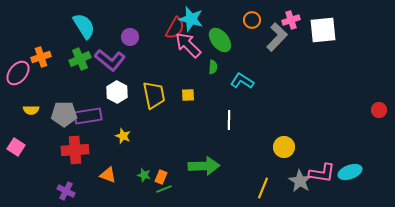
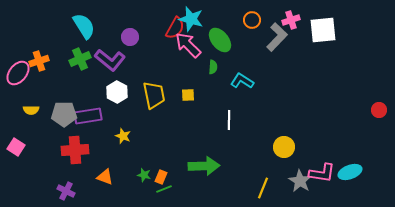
orange cross: moved 2 px left, 4 px down
orange triangle: moved 3 px left, 2 px down
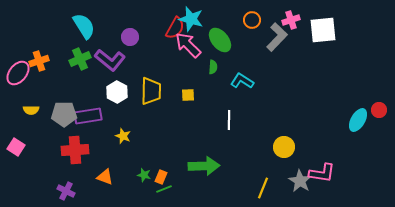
yellow trapezoid: moved 3 px left, 4 px up; rotated 12 degrees clockwise
cyan ellipse: moved 8 px right, 52 px up; rotated 40 degrees counterclockwise
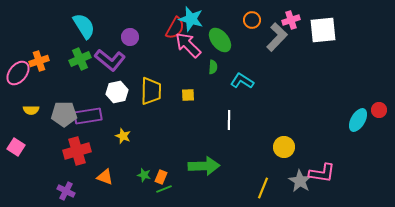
white hexagon: rotated 20 degrees clockwise
red cross: moved 2 px right, 1 px down; rotated 12 degrees counterclockwise
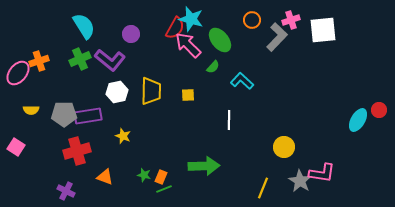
purple circle: moved 1 px right, 3 px up
green semicircle: rotated 40 degrees clockwise
cyan L-shape: rotated 10 degrees clockwise
